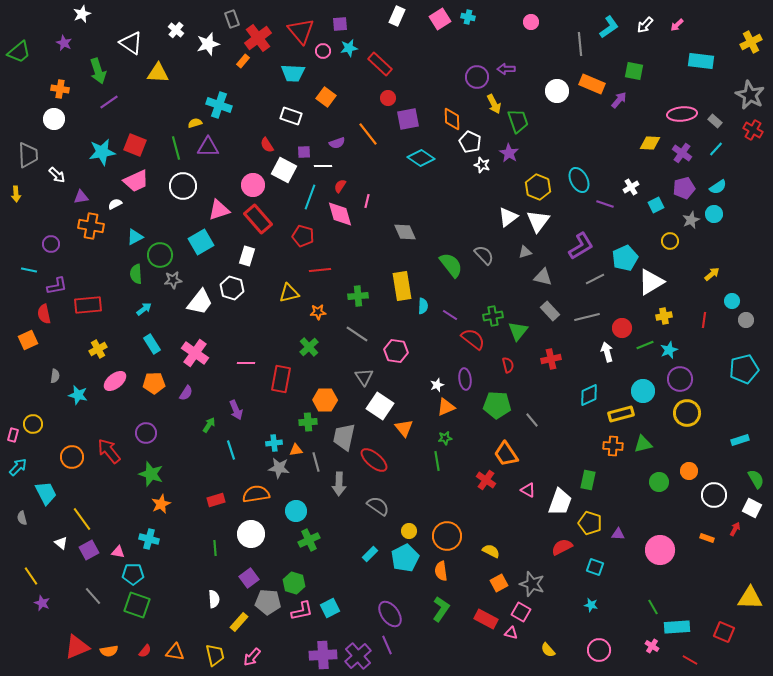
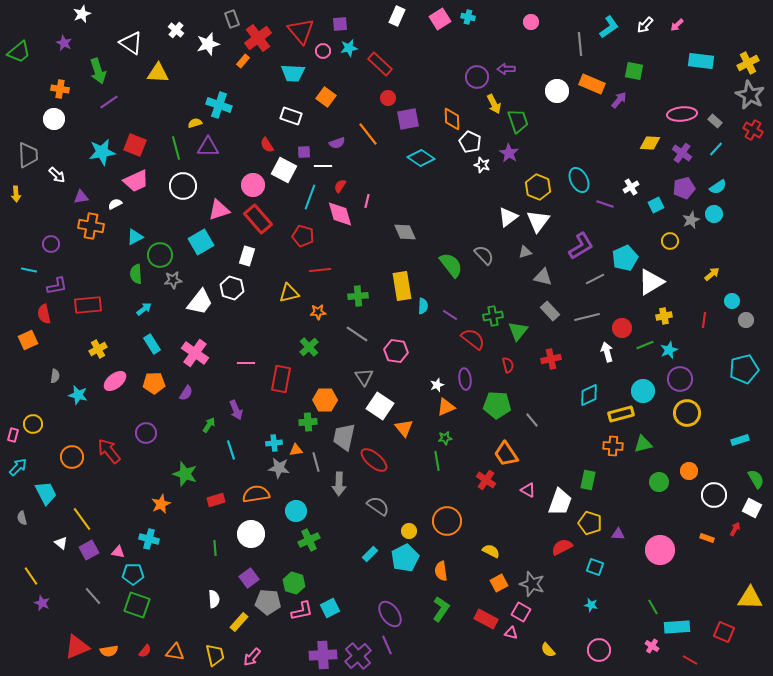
yellow cross at (751, 42): moved 3 px left, 21 px down
green star at (151, 474): moved 34 px right
orange circle at (447, 536): moved 15 px up
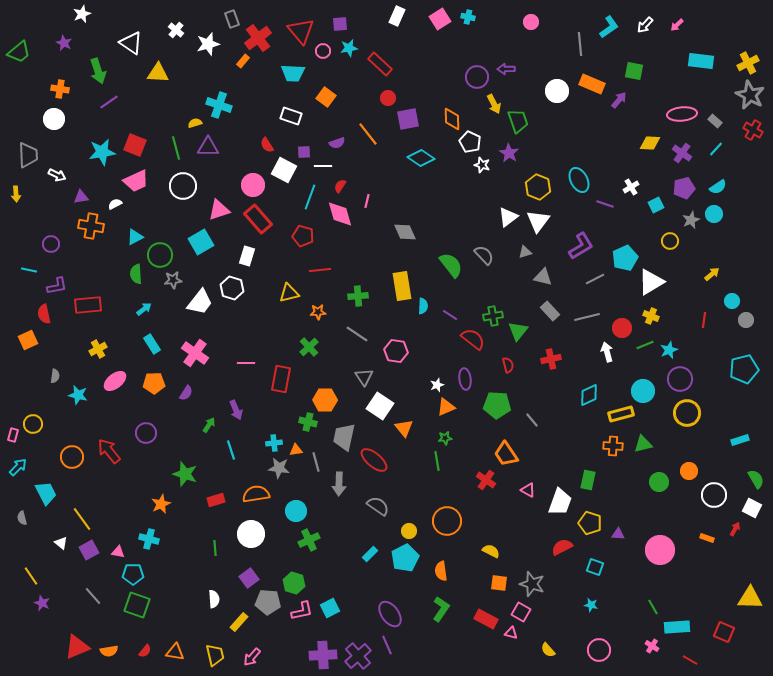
white arrow at (57, 175): rotated 18 degrees counterclockwise
yellow cross at (664, 316): moved 13 px left; rotated 35 degrees clockwise
green cross at (308, 422): rotated 18 degrees clockwise
orange square at (499, 583): rotated 36 degrees clockwise
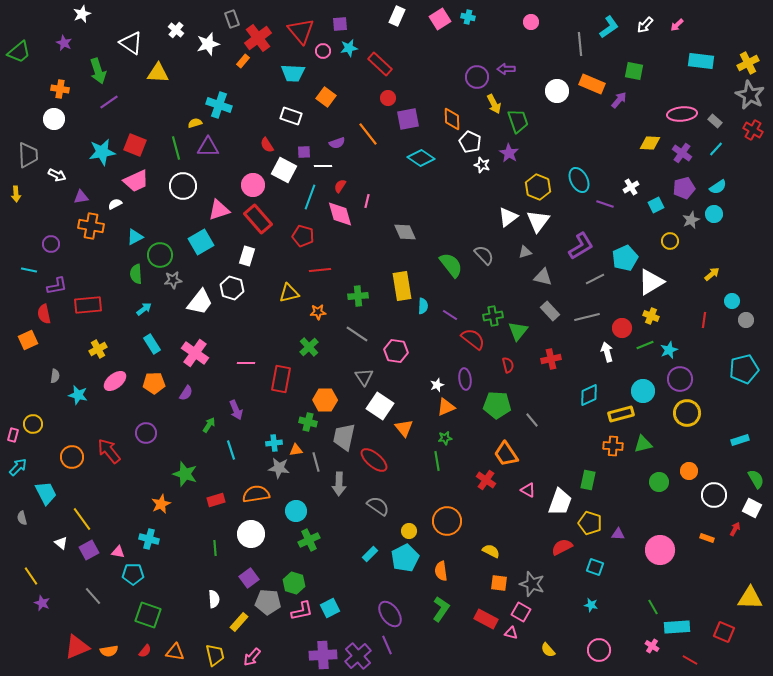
green square at (137, 605): moved 11 px right, 10 px down
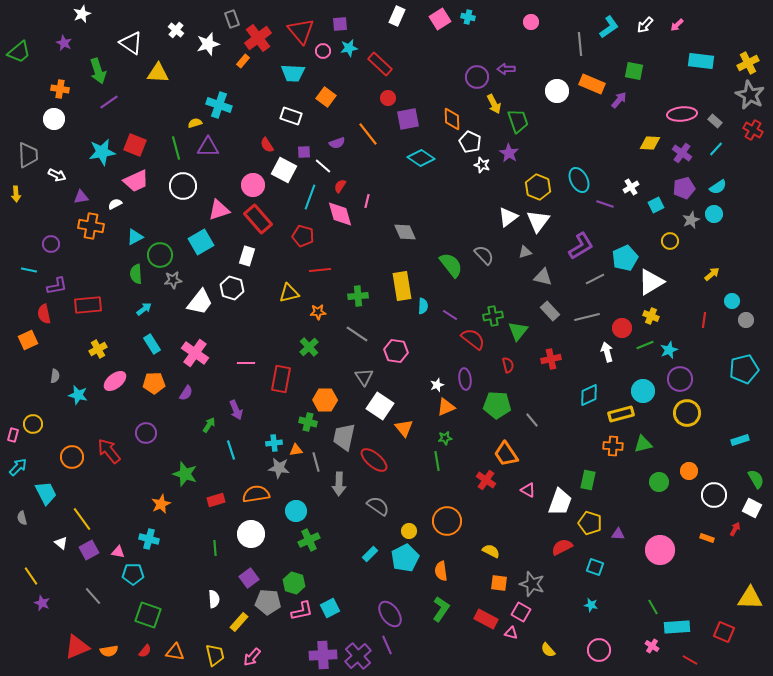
white line at (323, 166): rotated 42 degrees clockwise
